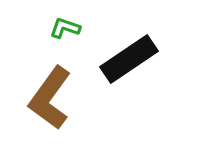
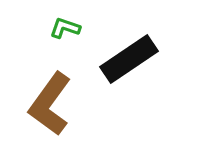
brown L-shape: moved 6 px down
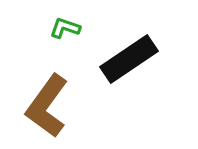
brown L-shape: moved 3 px left, 2 px down
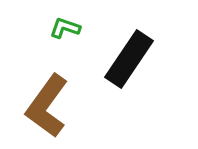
black rectangle: rotated 22 degrees counterclockwise
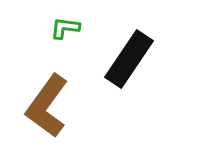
green L-shape: rotated 12 degrees counterclockwise
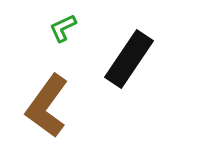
green L-shape: moved 2 px left; rotated 32 degrees counterclockwise
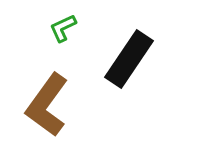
brown L-shape: moved 1 px up
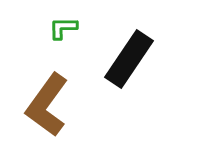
green L-shape: rotated 24 degrees clockwise
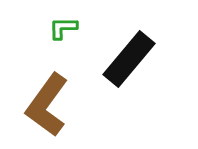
black rectangle: rotated 6 degrees clockwise
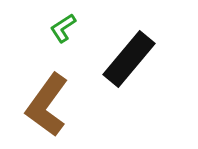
green L-shape: rotated 32 degrees counterclockwise
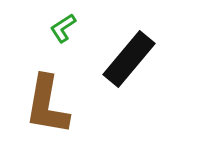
brown L-shape: rotated 26 degrees counterclockwise
